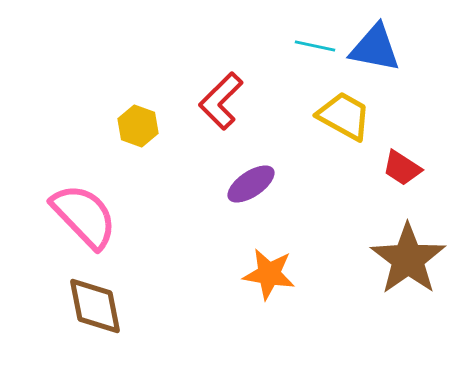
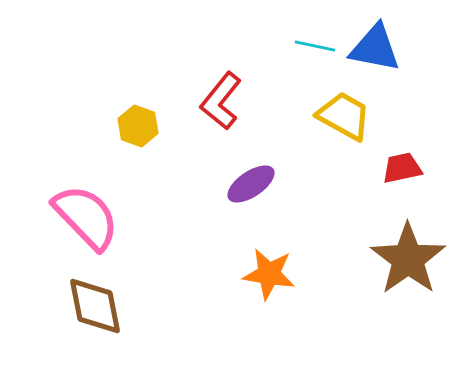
red L-shape: rotated 6 degrees counterclockwise
red trapezoid: rotated 135 degrees clockwise
pink semicircle: moved 2 px right, 1 px down
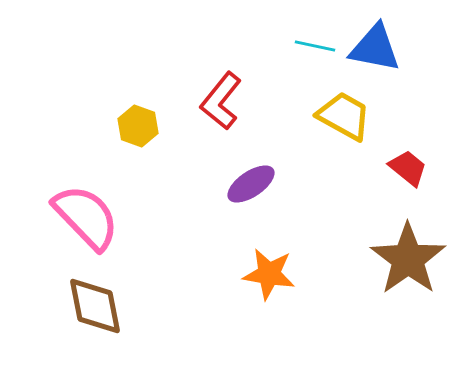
red trapezoid: moved 6 px right; rotated 51 degrees clockwise
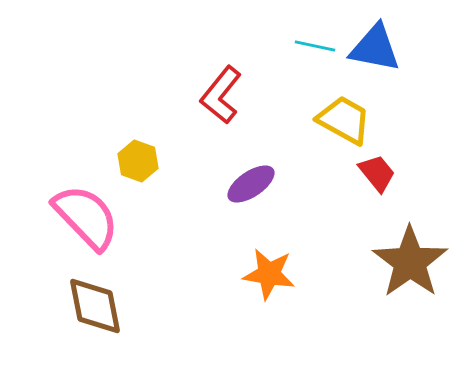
red L-shape: moved 6 px up
yellow trapezoid: moved 4 px down
yellow hexagon: moved 35 px down
red trapezoid: moved 31 px left, 5 px down; rotated 12 degrees clockwise
brown star: moved 2 px right, 3 px down
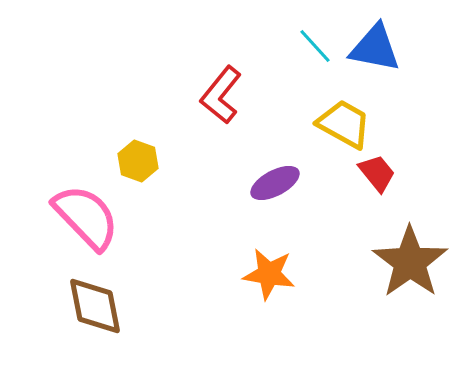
cyan line: rotated 36 degrees clockwise
yellow trapezoid: moved 4 px down
purple ellipse: moved 24 px right, 1 px up; rotated 6 degrees clockwise
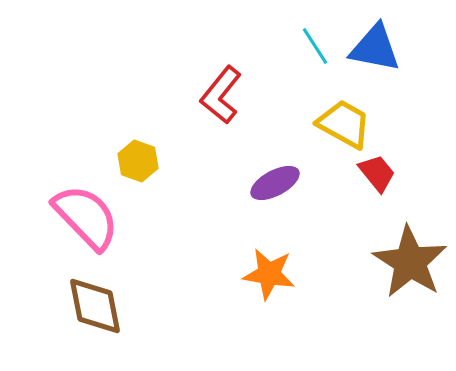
cyan line: rotated 9 degrees clockwise
brown star: rotated 4 degrees counterclockwise
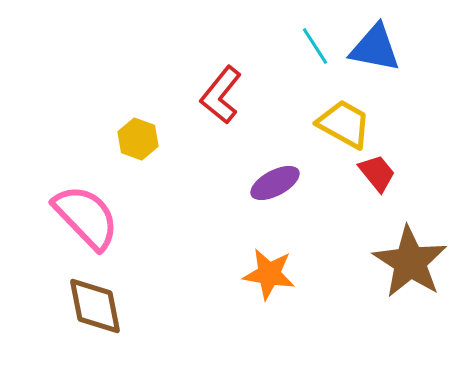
yellow hexagon: moved 22 px up
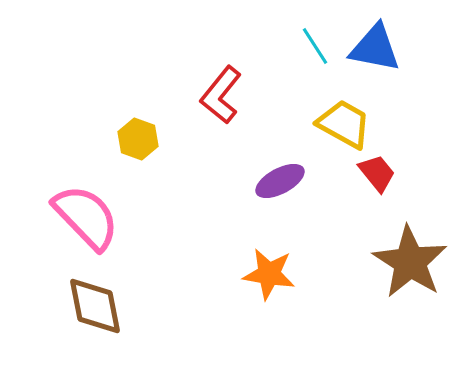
purple ellipse: moved 5 px right, 2 px up
